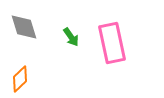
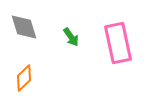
pink rectangle: moved 6 px right
orange diamond: moved 4 px right, 1 px up
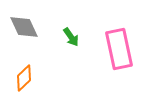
gray diamond: rotated 8 degrees counterclockwise
pink rectangle: moved 1 px right, 6 px down
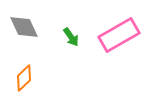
pink rectangle: moved 14 px up; rotated 72 degrees clockwise
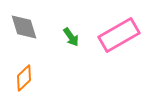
gray diamond: rotated 8 degrees clockwise
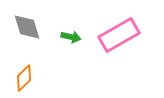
gray diamond: moved 3 px right
green arrow: rotated 42 degrees counterclockwise
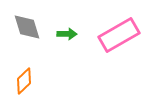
green arrow: moved 4 px left, 3 px up; rotated 12 degrees counterclockwise
orange diamond: moved 3 px down
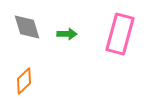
pink rectangle: moved 1 px right, 1 px up; rotated 45 degrees counterclockwise
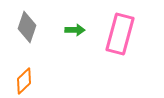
gray diamond: rotated 36 degrees clockwise
green arrow: moved 8 px right, 4 px up
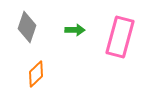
pink rectangle: moved 3 px down
orange diamond: moved 12 px right, 7 px up
